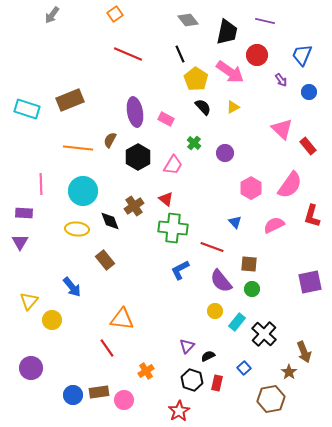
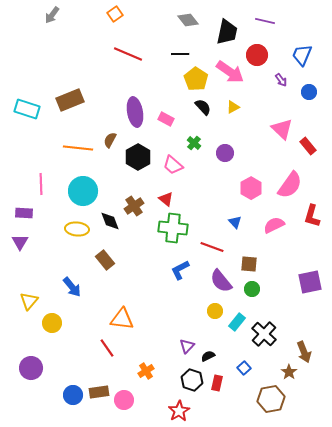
black line at (180, 54): rotated 66 degrees counterclockwise
pink trapezoid at (173, 165): rotated 100 degrees clockwise
yellow circle at (52, 320): moved 3 px down
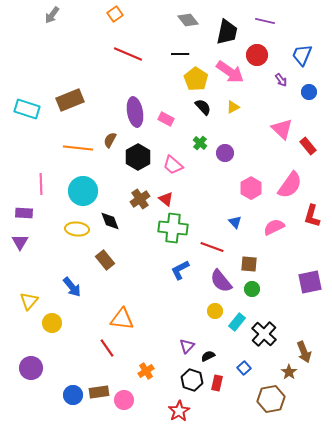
green cross at (194, 143): moved 6 px right
brown cross at (134, 206): moved 6 px right, 7 px up
pink semicircle at (274, 225): moved 2 px down
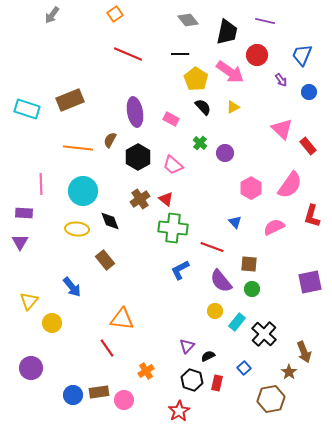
pink rectangle at (166, 119): moved 5 px right
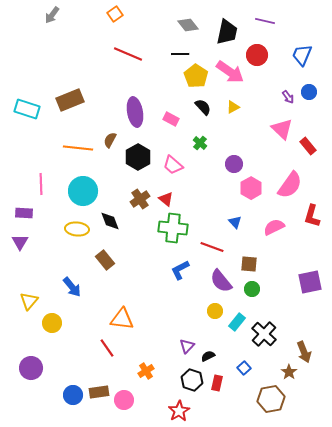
gray diamond at (188, 20): moved 5 px down
yellow pentagon at (196, 79): moved 3 px up
purple arrow at (281, 80): moved 7 px right, 17 px down
purple circle at (225, 153): moved 9 px right, 11 px down
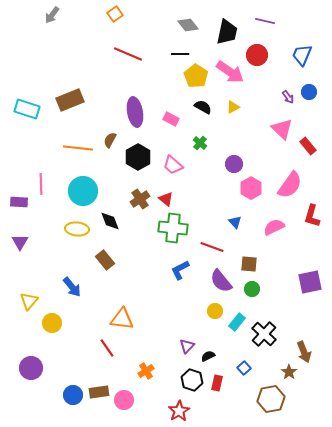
black semicircle at (203, 107): rotated 18 degrees counterclockwise
purple rectangle at (24, 213): moved 5 px left, 11 px up
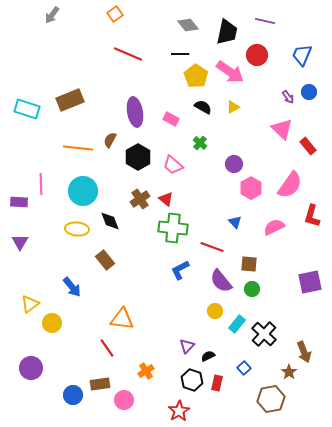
yellow triangle at (29, 301): moved 1 px right, 3 px down; rotated 12 degrees clockwise
cyan rectangle at (237, 322): moved 2 px down
brown rectangle at (99, 392): moved 1 px right, 8 px up
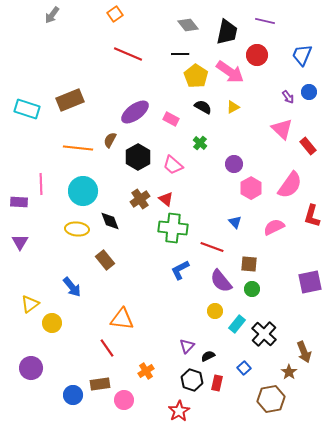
purple ellipse at (135, 112): rotated 64 degrees clockwise
